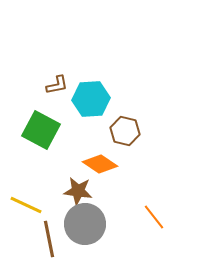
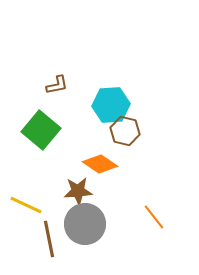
cyan hexagon: moved 20 px right, 6 px down
green square: rotated 12 degrees clockwise
brown star: rotated 12 degrees counterclockwise
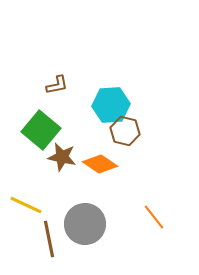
brown star: moved 16 px left, 34 px up; rotated 16 degrees clockwise
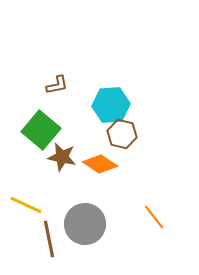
brown hexagon: moved 3 px left, 3 px down
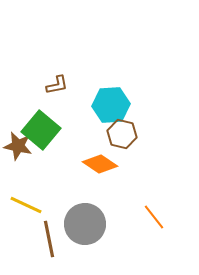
brown star: moved 44 px left, 11 px up
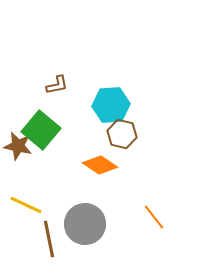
orange diamond: moved 1 px down
